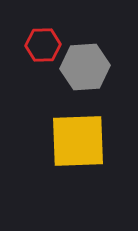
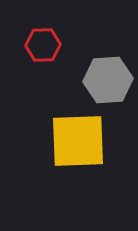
gray hexagon: moved 23 px right, 13 px down
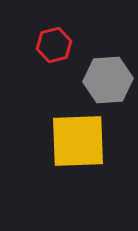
red hexagon: moved 11 px right; rotated 12 degrees counterclockwise
